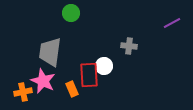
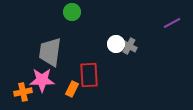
green circle: moved 1 px right, 1 px up
gray cross: rotated 21 degrees clockwise
white circle: moved 12 px right, 22 px up
pink star: moved 1 px left, 1 px up; rotated 25 degrees counterclockwise
orange rectangle: rotated 49 degrees clockwise
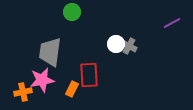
pink star: rotated 10 degrees counterclockwise
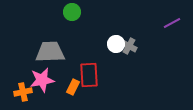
gray trapezoid: rotated 80 degrees clockwise
orange rectangle: moved 1 px right, 2 px up
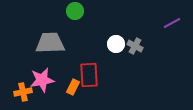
green circle: moved 3 px right, 1 px up
gray cross: moved 6 px right
gray trapezoid: moved 9 px up
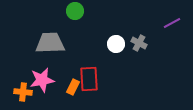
gray cross: moved 4 px right, 3 px up
red rectangle: moved 4 px down
orange cross: rotated 18 degrees clockwise
